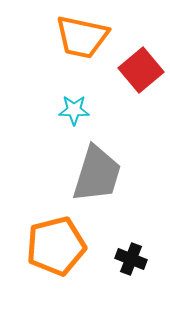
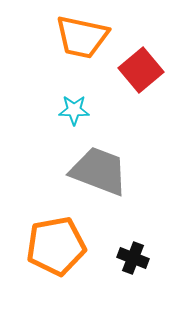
gray trapezoid: moved 2 px right, 3 px up; rotated 86 degrees counterclockwise
orange pentagon: rotated 4 degrees clockwise
black cross: moved 2 px right, 1 px up
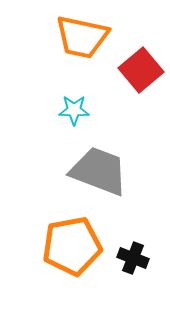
orange pentagon: moved 16 px right
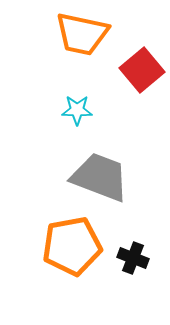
orange trapezoid: moved 3 px up
red square: moved 1 px right
cyan star: moved 3 px right
gray trapezoid: moved 1 px right, 6 px down
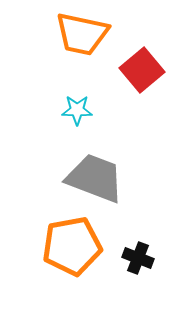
gray trapezoid: moved 5 px left, 1 px down
black cross: moved 5 px right
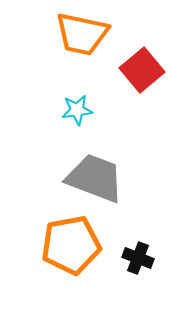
cyan star: rotated 8 degrees counterclockwise
orange pentagon: moved 1 px left, 1 px up
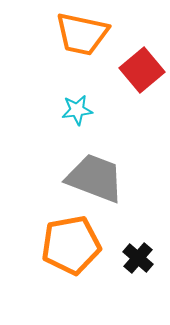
black cross: rotated 20 degrees clockwise
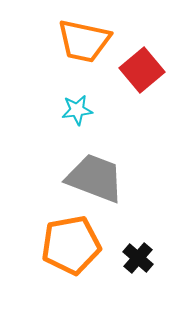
orange trapezoid: moved 2 px right, 7 px down
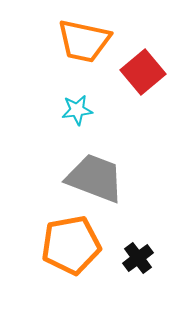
red square: moved 1 px right, 2 px down
black cross: rotated 12 degrees clockwise
